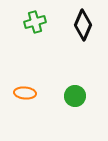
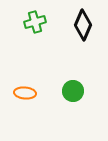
green circle: moved 2 px left, 5 px up
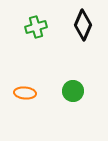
green cross: moved 1 px right, 5 px down
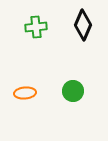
green cross: rotated 10 degrees clockwise
orange ellipse: rotated 10 degrees counterclockwise
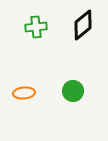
black diamond: rotated 28 degrees clockwise
orange ellipse: moved 1 px left
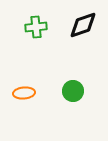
black diamond: rotated 20 degrees clockwise
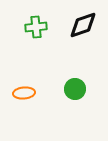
green circle: moved 2 px right, 2 px up
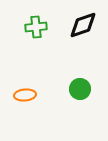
green circle: moved 5 px right
orange ellipse: moved 1 px right, 2 px down
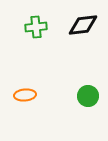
black diamond: rotated 12 degrees clockwise
green circle: moved 8 px right, 7 px down
